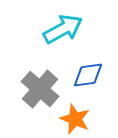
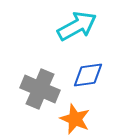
cyan arrow: moved 14 px right, 3 px up
gray cross: rotated 18 degrees counterclockwise
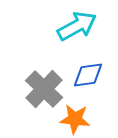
gray cross: moved 4 px right; rotated 21 degrees clockwise
orange star: rotated 16 degrees counterclockwise
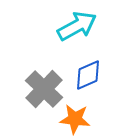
blue diamond: rotated 16 degrees counterclockwise
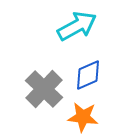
orange star: moved 8 px right, 2 px up
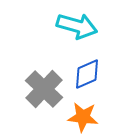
cyan arrow: rotated 45 degrees clockwise
blue diamond: moved 1 px left, 1 px up
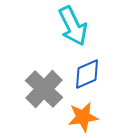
cyan arrow: moved 4 px left; rotated 48 degrees clockwise
orange star: rotated 16 degrees counterclockwise
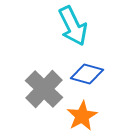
blue diamond: rotated 40 degrees clockwise
orange star: moved 1 px left, 1 px up; rotated 20 degrees counterclockwise
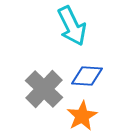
cyan arrow: moved 1 px left
blue diamond: moved 2 px down; rotated 12 degrees counterclockwise
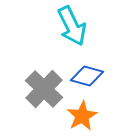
blue diamond: rotated 12 degrees clockwise
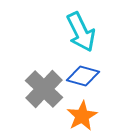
cyan arrow: moved 9 px right, 6 px down
blue diamond: moved 4 px left
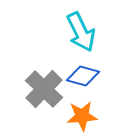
orange star: rotated 24 degrees clockwise
